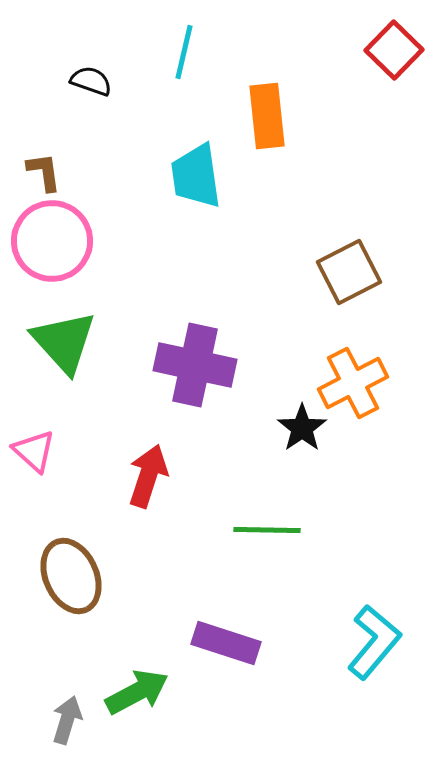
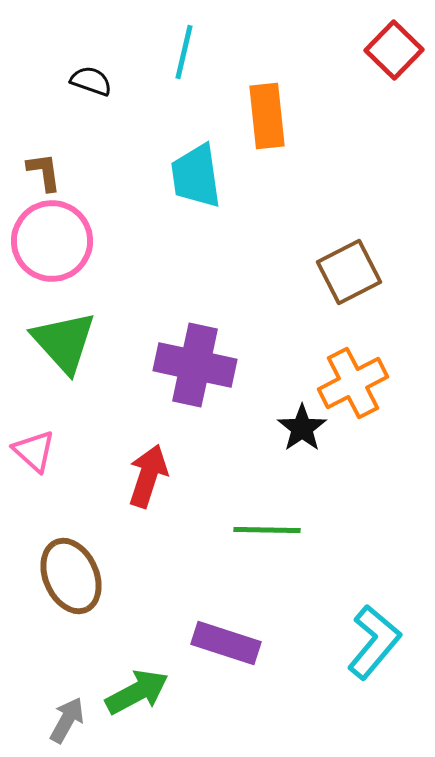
gray arrow: rotated 12 degrees clockwise
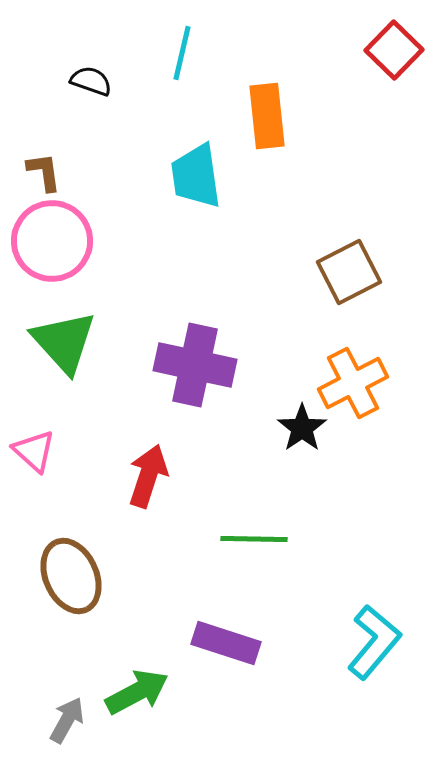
cyan line: moved 2 px left, 1 px down
green line: moved 13 px left, 9 px down
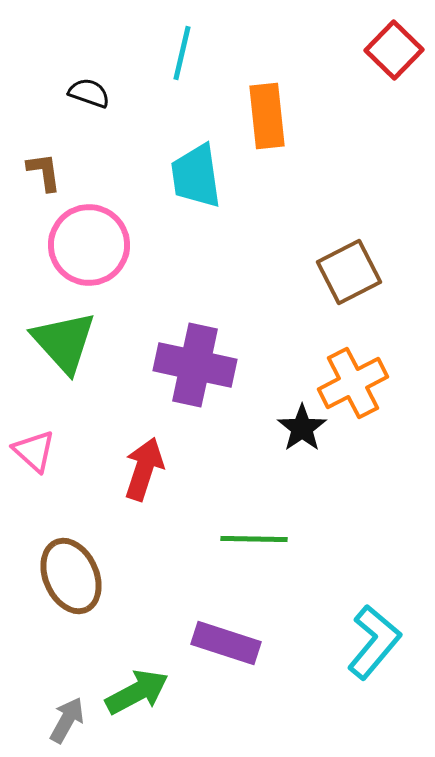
black semicircle: moved 2 px left, 12 px down
pink circle: moved 37 px right, 4 px down
red arrow: moved 4 px left, 7 px up
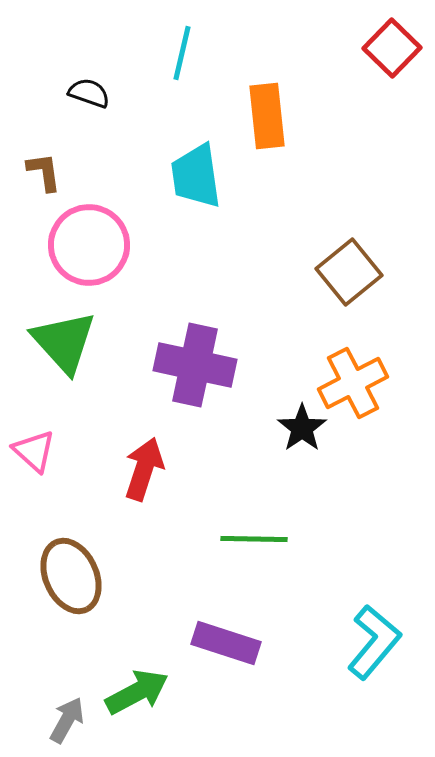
red square: moved 2 px left, 2 px up
brown square: rotated 12 degrees counterclockwise
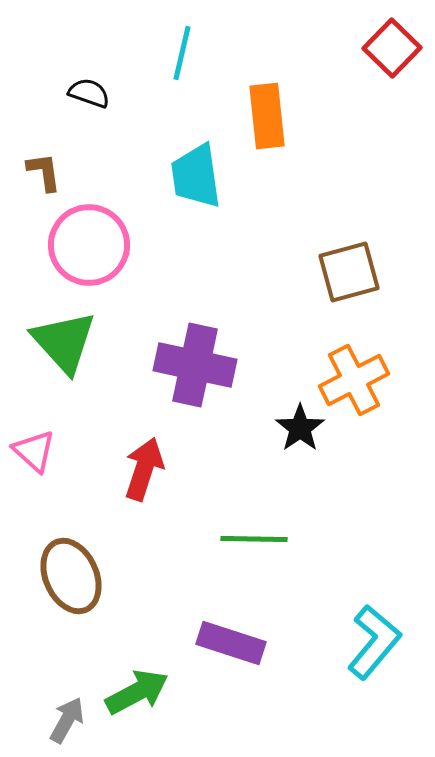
brown square: rotated 24 degrees clockwise
orange cross: moved 1 px right, 3 px up
black star: moved 2 px left
purple rectangle: moved 5 px right
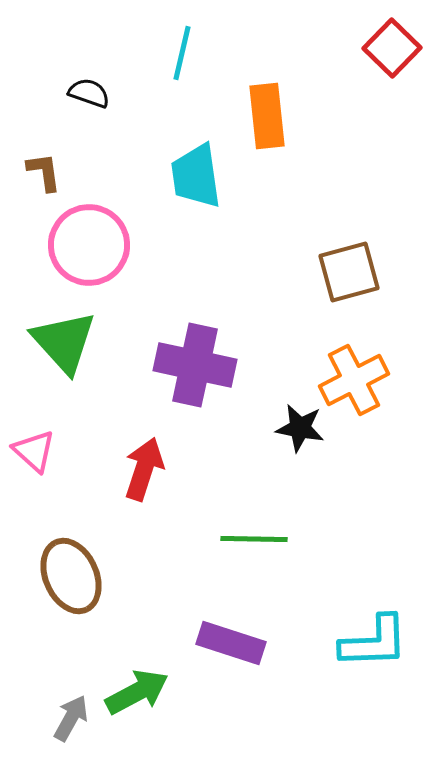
black star: rotated 27 degrees counterclockwise
cyan L-shape: rotated 48 degrees clockwise
gray arrow: moved 4 px right, 2 px up
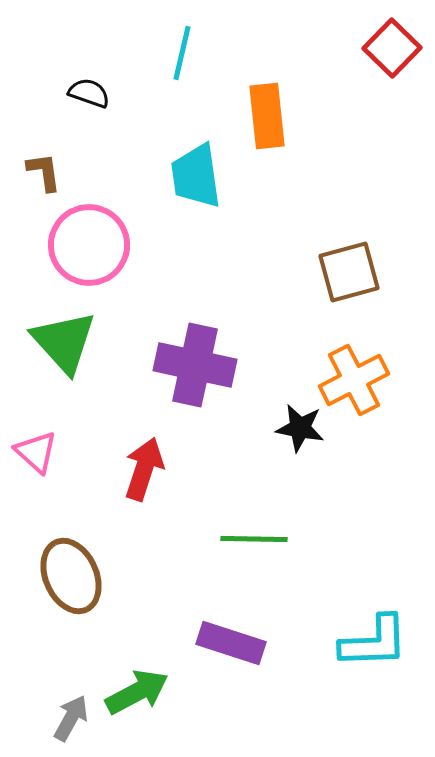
pink triangle: moved 2 px right, 1 px down
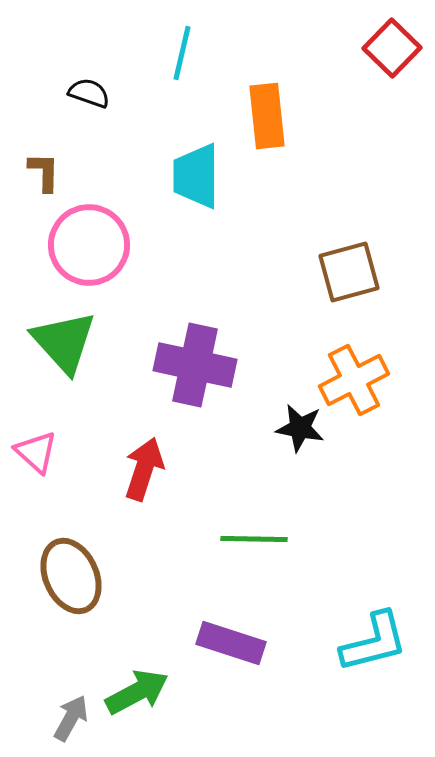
brown L-shape: rotated 9 degrees clockwise
cyan trapezoid: rotated 8 degrees clockwise
cyan L-shape: rotated 12 degrees counterclockwise
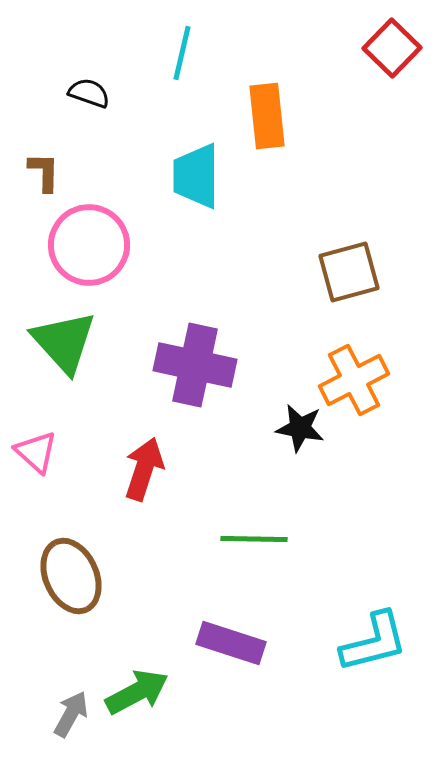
gray arrow: moved 4 px up
